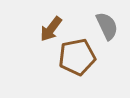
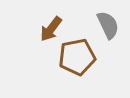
gray semicircle: moved 1 px right, 1 px up
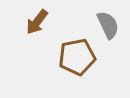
brown arrow: moved 14 px left, 7 px up
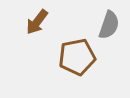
gray semicircle: moved 1 px right; rotated 44 degrees clockwise
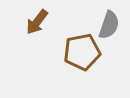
brown pentagon: moved 5 px right, 5 px up
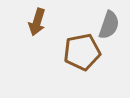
brown arrow: rotated 20 degrees counterclockwise
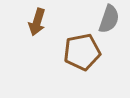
gray semicircle: moved 6 px up
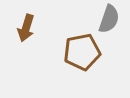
brown arrow: moved 11 px left, 6 px down
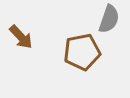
brown arrow: moved 5 px left, 9 px down; rotated 60 degrees counterclockwise
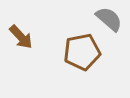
gray semicircle: rotated 68 degrees counterclockwise
